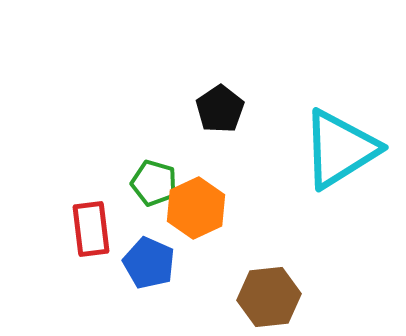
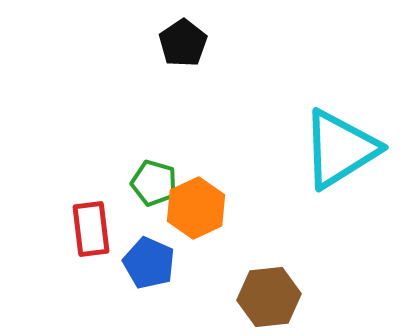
black pentagon: moved 37 px left, 66 px up
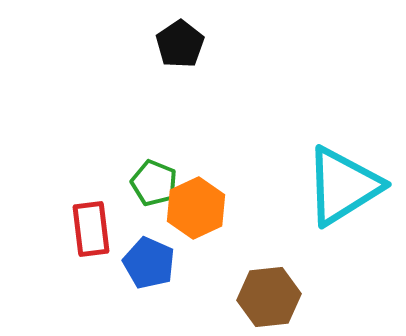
black pentagon: moved 3 px left, 1 px down
cyan triangle: moved 3 px right, 37 px down
green pentagon: rotated 6 degrees clockwise
